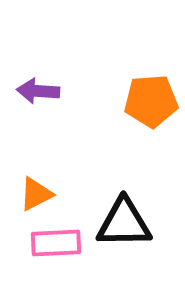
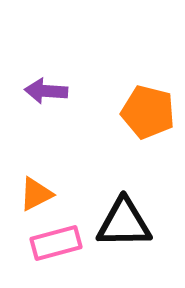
purple arrow: moved 8 px right
orange pentagon: moved 3 px left, 11 px down; rotated 18 degrees clockwise
pink rectangle: rotated 12 degrees counterclockwise
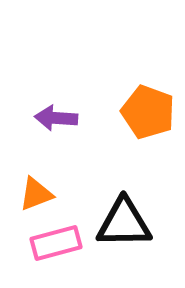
purple arrow: moved 10 px right, 27 px down
orange pentagon: rotated 6 degrees clockwise
orange triangle: rotated 6 degrees clockwise
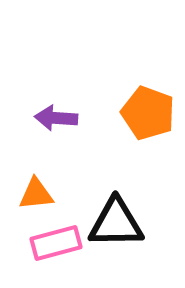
orange pentagon: moved 1 px down
orange triangle: rotated 15 degrees clockwise
black triangle: moved 8 px left
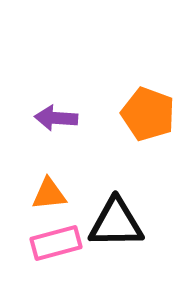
orange pentagon: moved 1 px down
orange triangle: moved 13 px right
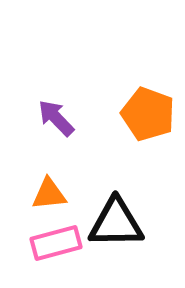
purple arrow: rotated 42 degrees clockwise
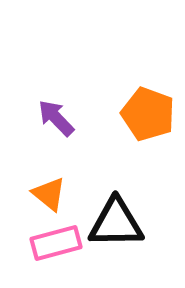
orange triangle: rotated 45 degrees clockwise
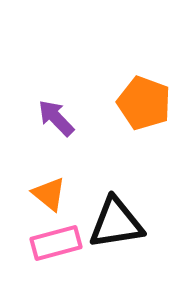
orange pentagon: moved 4 px left, 11 px up
black triangle: rotated 8 degrees counterclockwise
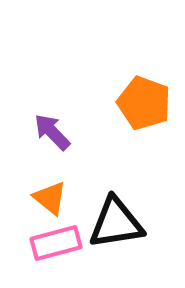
purple arrow: moved 4 px left, 14 px down
orange triangle: moved 1 px right, 4 px down
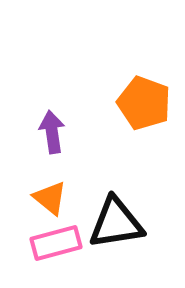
purple arrow: rotated 36 degrees clockwise
